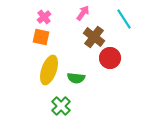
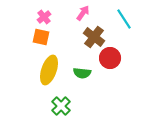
green semicircle: moved 6 px right, 5 px up
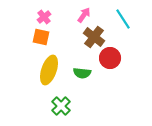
pink arrow: moved 1 px right, 2 px down
cyan line: moved 1 px left
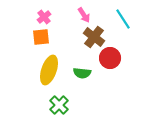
pink arrow: rotated 112 degrees clockwise
orange square: rotated 18 degrees counterclockwise
green cross: moved 2 px left, 1 px up
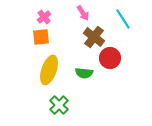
pink arrow: moved 1 px left, 2 px up
green semicircle: moved 2 px right
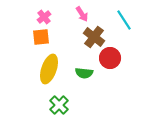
pink arrow: moved 1 px left, 1 px down
cyan line: moved 1 px right, 1 px down
yellow ellipse: moved 1 px up
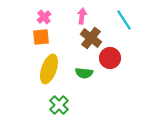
pink arrow: moved 2 px down; rotated 140 degrees counterclockwise
brown cross: moved 3 px left, 1 px down
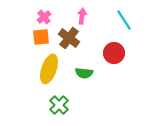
brown cross: moved 22 px left
red circle: moved 4 px right, 5 px up
